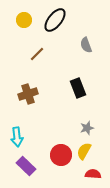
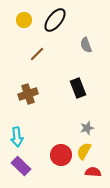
purple rectangle: moved 5 px left
red semicircle: moved 2 px up
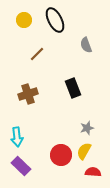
black ellipse: rotated 65 degrees counterclockwise
black rectangle: moved 5 px left
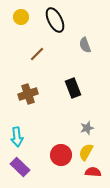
yellow circle: moved 3 px left, 3 px up
gray semicircle: moved 1 px left
yellow semicircle: moved 2 px right, 1 px down
purple rectangle: moved 1 px left, 1 px down
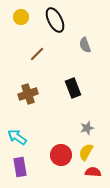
cyan arrow: rotated 132 degrees clockwise
purple rectangle: rotated 36 degrees clockwise
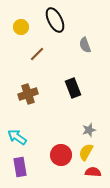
yellow circle: moved 10 px down
gray star: moved 2 px right, 2 px down
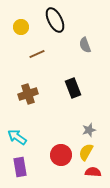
brown line: rotated 21 degrees clockwise
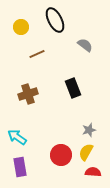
gray semicircle: rotated 147 degrees clockwise
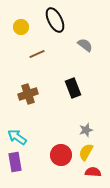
gray star: moved 3 px left
purple rectangle: moved 5 px left, 5 px up
